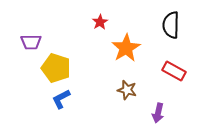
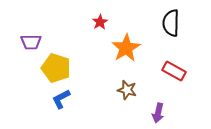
black semicircle: moved 2 px up
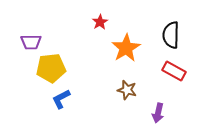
black semicircle: moved 12 px down
yellow pentagon: moved 5 px left; rotated 24 degrees counterclockwise
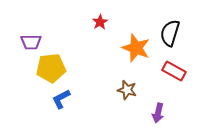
black semicircle: moved 1 px left, 2 px up; rotated 16 degrees clockwise
orange star: moved 10 px right; rotated 20 degrees counterclockwise
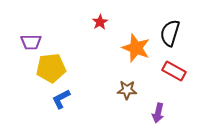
brown star: rotated 12 degrees counterclockwise
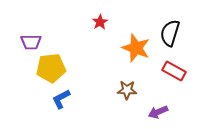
purple arrow: moved 1 px up; rotated 54 degrees clockwise
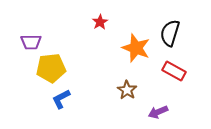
brown star: rotated 30 degrees clockwise
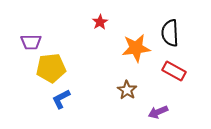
black semicircle: rotated 20 degrees counterclockwise
orange star: rotated 28 degrees counterclockwise
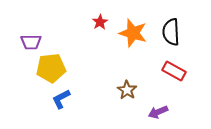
black semicircle: moved 1 px right, 1 px up
orange star: moved 3 px left, 15 px up; rotated 24 degrees clockwise
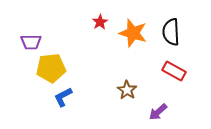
blue L-shape: moved 2 px right, 2 px up
purple arrow: rotated 18 degrees counterclockwise
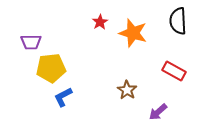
black semicircle: moved 7 px right, 11 px up
